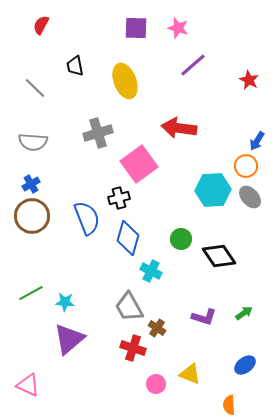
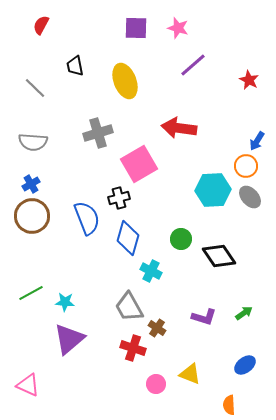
pink square: rotated 6 degrees clockwise
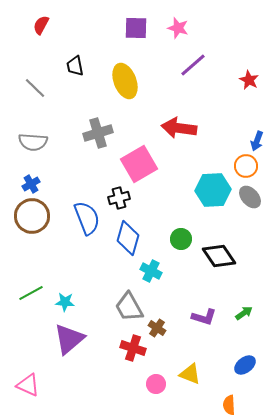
blue arrow: rotated 12 degrees counterclockwise
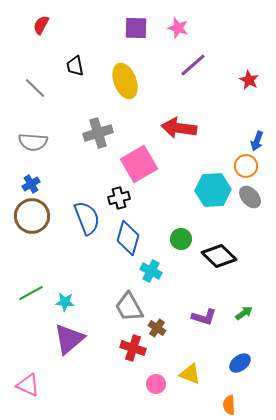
black diamond: rotated 12 degrees counterclockwise
blue ellipse: moved 5 px left, 2 px up
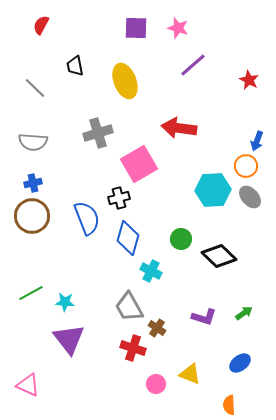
blue cross: moved 2 px right, 1 px up; rotated 18 degrees clockwise
purple triangle: rotated 28 degrees counterclockwise
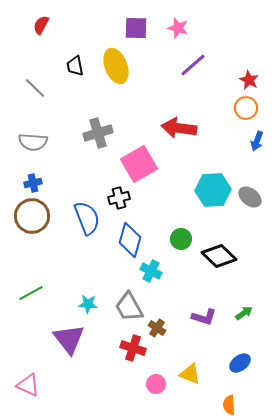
yellow ellipse: moved 9 px left, 15 px up
orange circle: moved 58 px up
gray ellipse: rotated 10 degrees counterclockwise
blue diamond: moved 2 px right, 2 px down
cyan star: moved 23 px right, 2 px down
